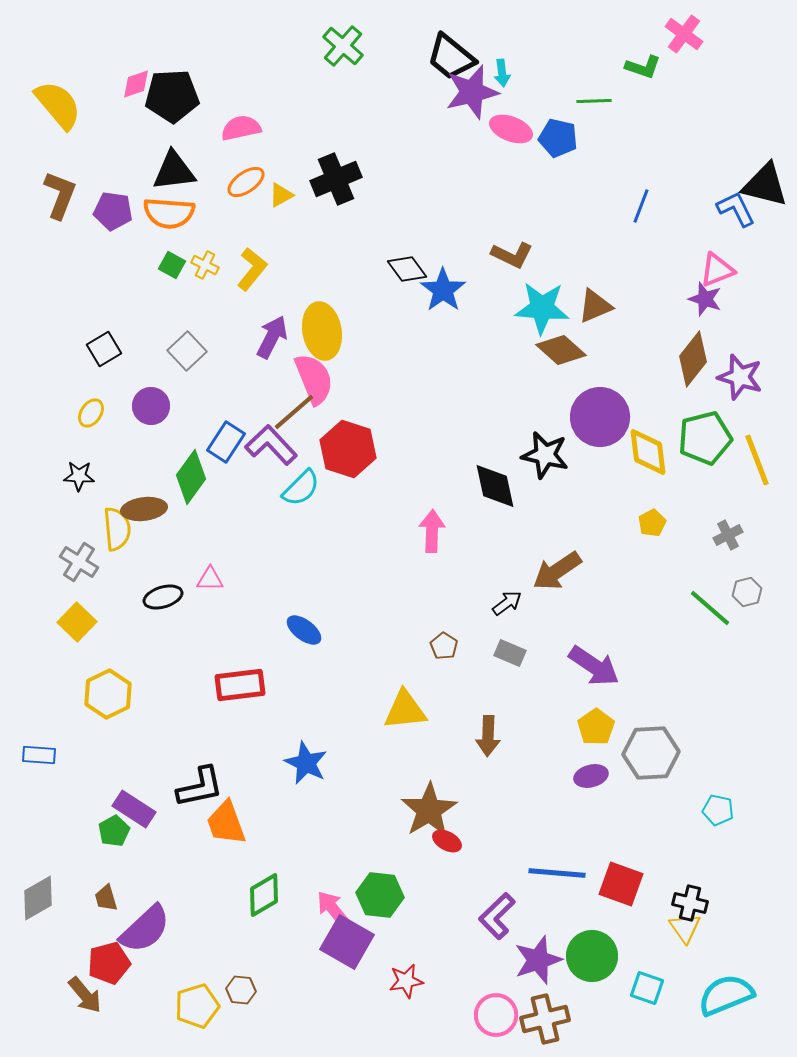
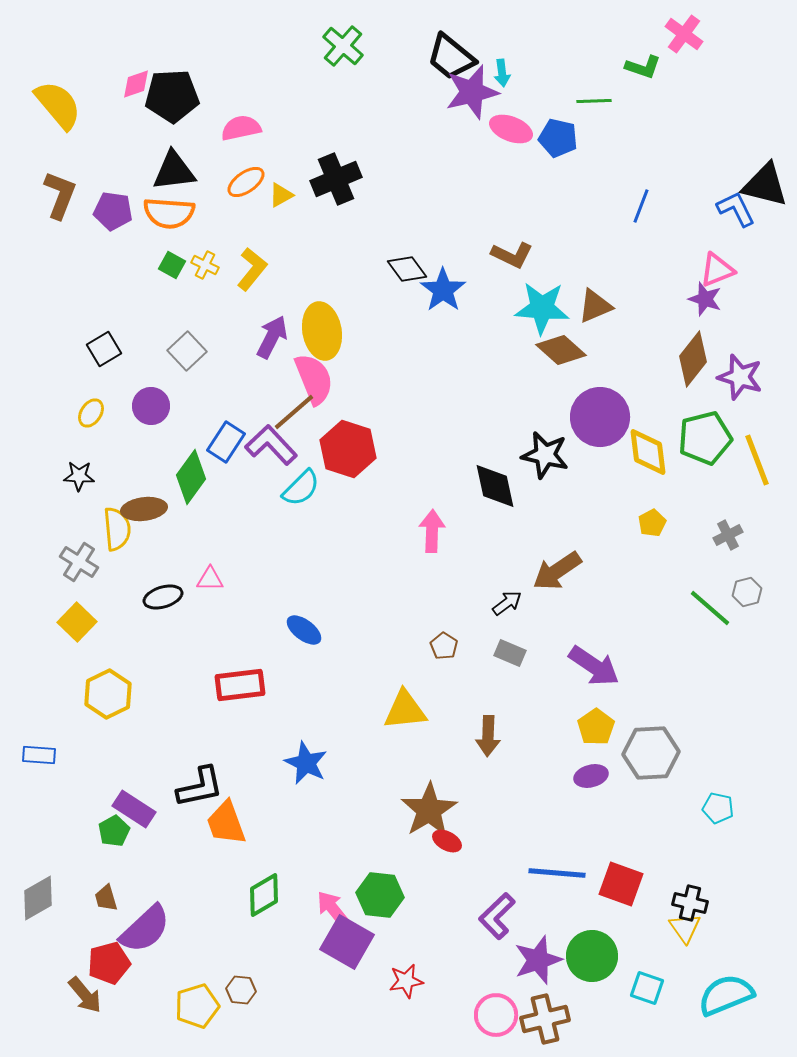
cyan pentagon at (718, 810): moved 2 px up
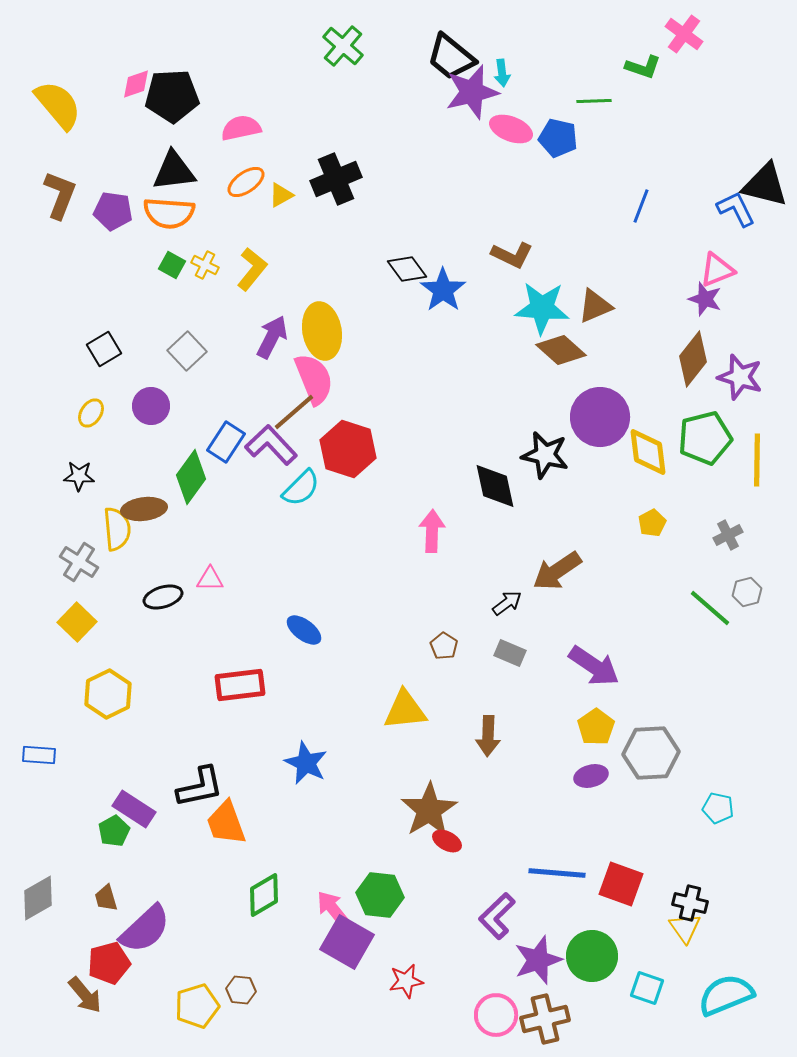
yellow line at (757, 460): rotated 22 degrees clockwise
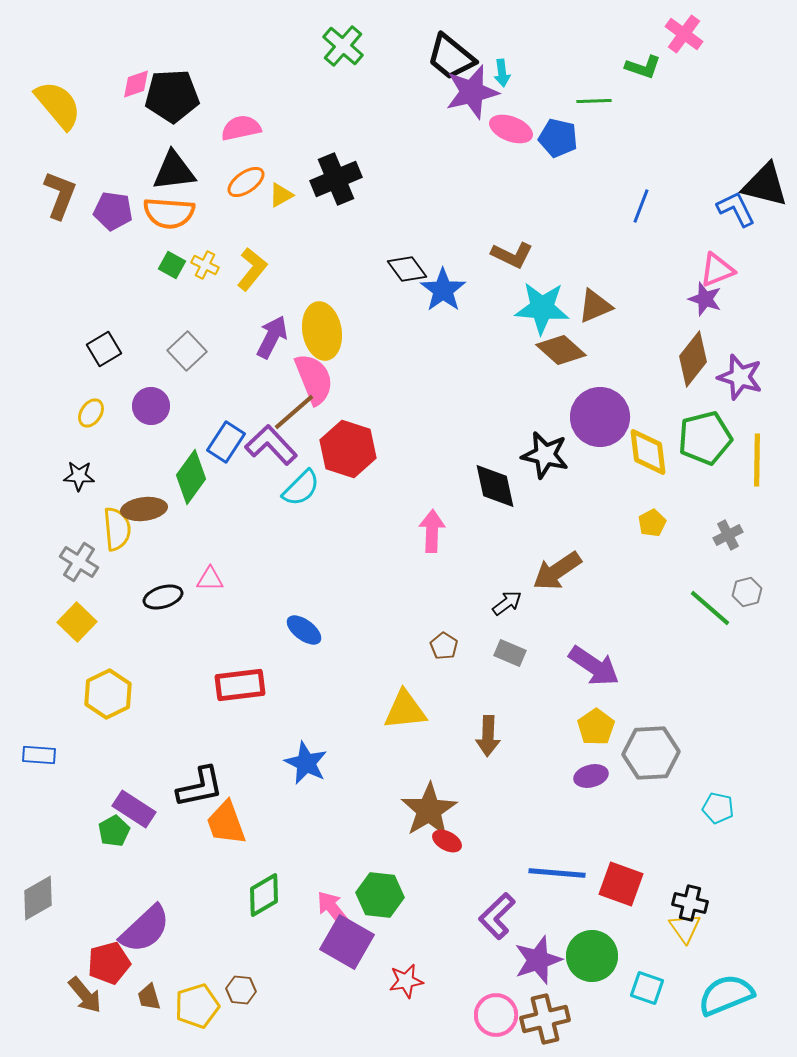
brown trapezoid at (106, 898): moved 43 px right, 99 px down
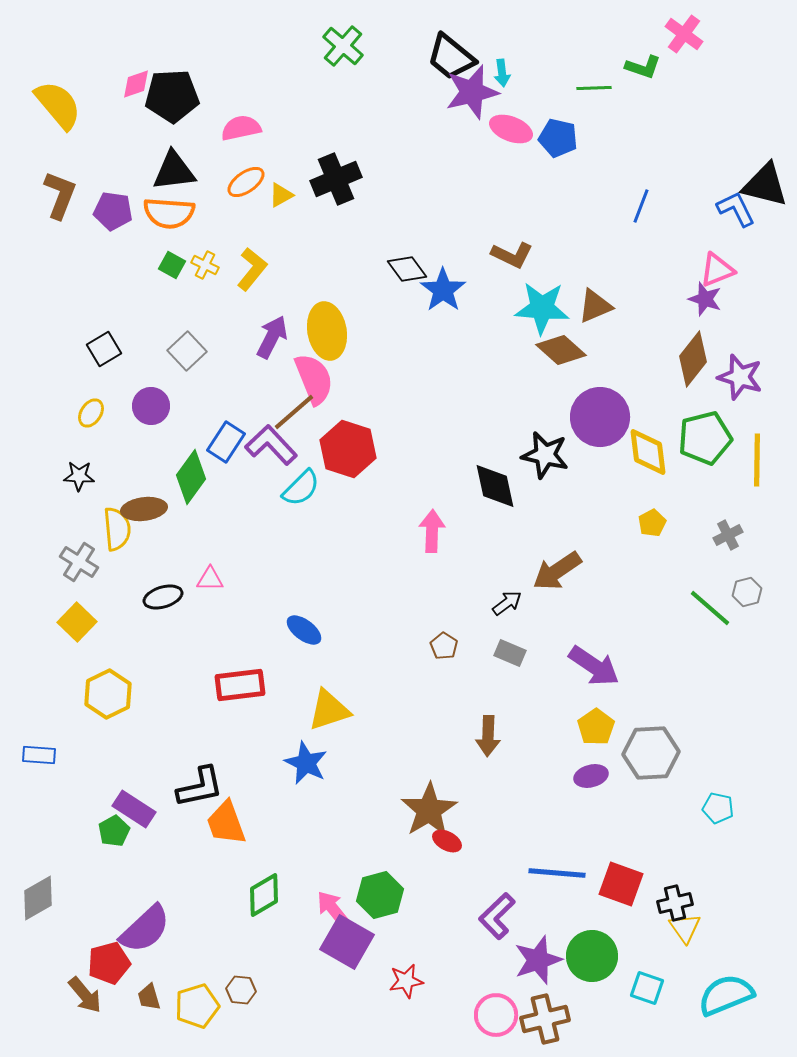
green line at (594, 101): moved 13 px up
yellow ellipse at (322, 331): moved 5 px right
yellow triangle at (405, 710): moved 76 px left; rotated 12 degrees counterclockwise
green hexagon at (380, 895): rotated 21 degrees counterclockwise
black cross at (690, 903): moved 15 px left; rotated 28 degrees counterclockwise
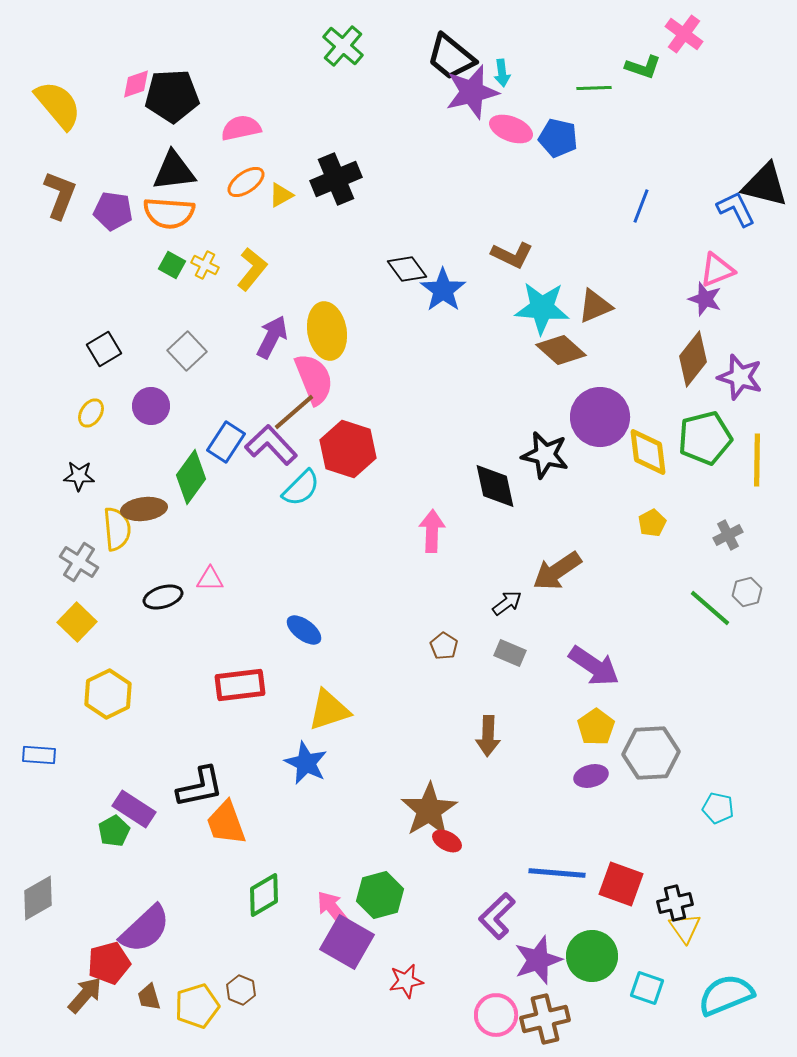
brown hexagon at (241, 990): rotated 16 degrees clockwise
brown arrow at (85, 995): rotated 99 degrees counterclockwise
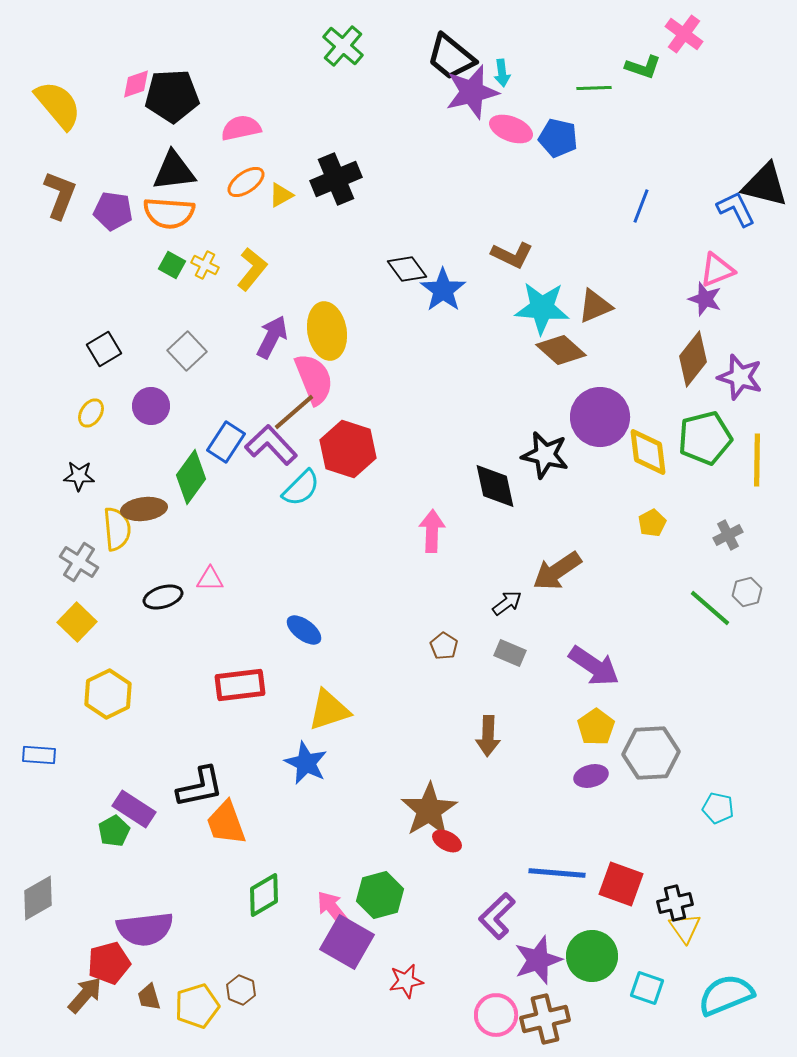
purple semicircle at (145, 929): rotated 36 degrees clockwise
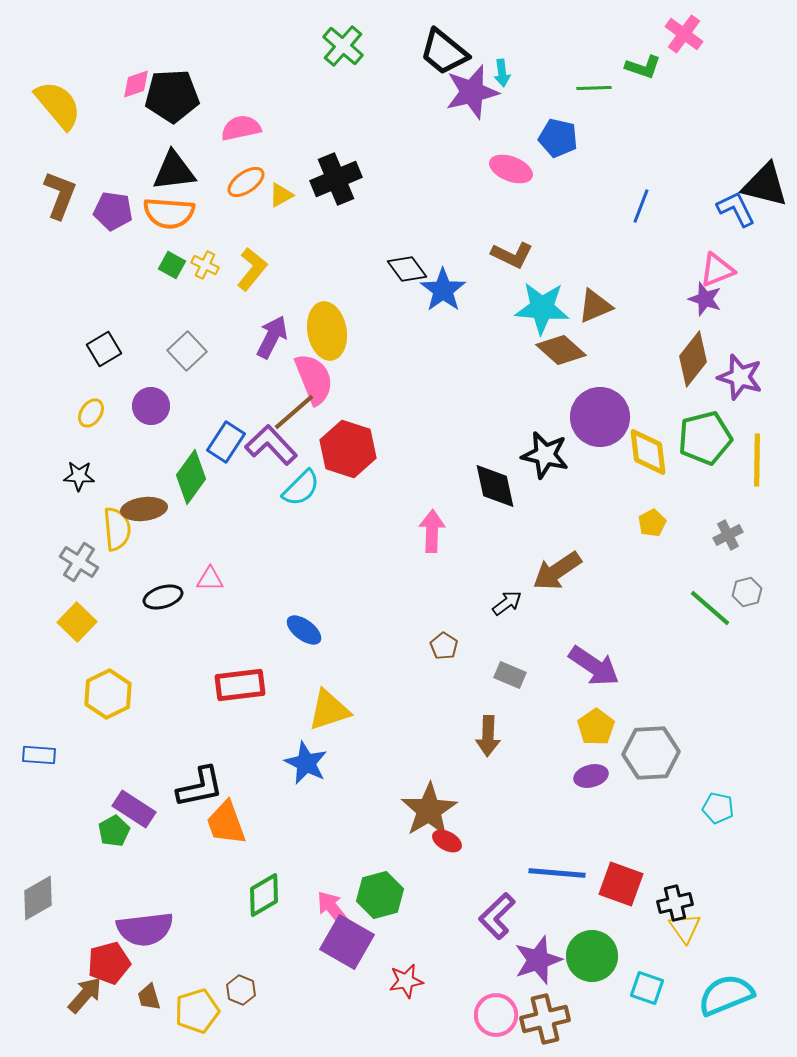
black trapezoid at (451, 57): moved 7 px left, 5 px up
pink ellipse at (511, 129): moved 40 px down
gray rectangle at (510, 653): moved 22 px down
yellow pentagon at (197, 1006): moved 5 px down
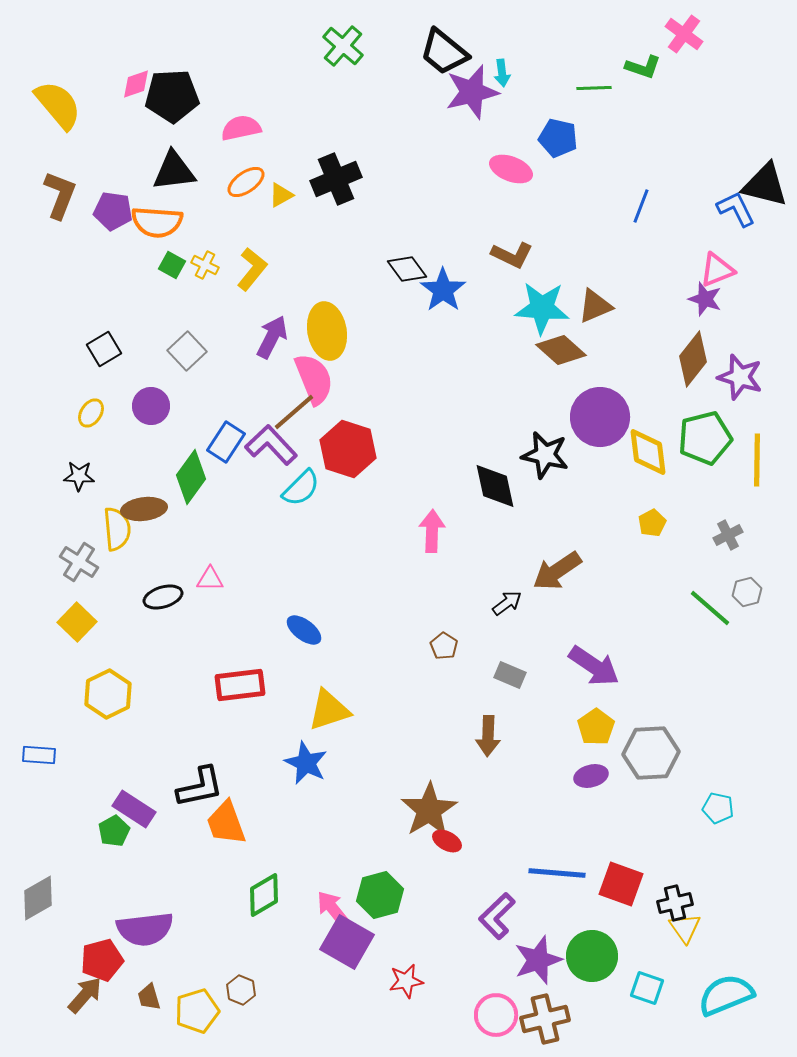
orange semicircle at (169, 213): moved 12 px left, 9 px down
red pentagon at (109, 963): moved 7 px left, 3 px up
